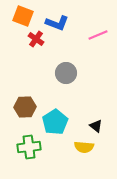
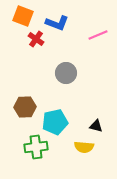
cyan pentagon: rotated 20 degrees clockwise
black triangle: rotated 24 degrees counterclockwise
green cross: moved 7 px right
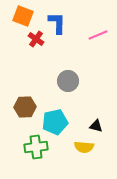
blue L-shape: rotated 110 degrees counterclockwise
gray circle: moved 2 px right, 8 px down
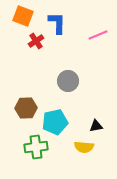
red cross: moved 2 px down; rotated 21 degrees clockwise
brown hexagon: moved 1 px right, 1 px down
black triangle: rotated 24 degrees counterclockwise
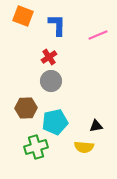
blue L-shape: moved 2 px down
red cross: moved 13 px right, 16 px down
gray circle: moved 17 px left
green cross: rotated 10 degrees counterclockwise
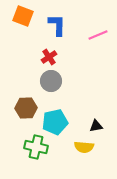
green cross: rotated 30 degrees clockwise
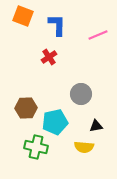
gray circle: moved 30 px right, 13 px down
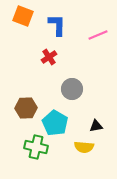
gray circle: moved 9 px left, 5 px up
cyan pentagon: moved 1 px down; rotated 30 degrees counterclockwise
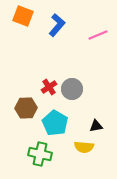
blue L-shape: rotated 40 degrees clockwise
red cross: moved 30 px down
green cross: moved 4 px right, 7 px down
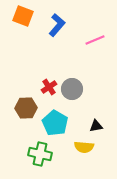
pink line: moved 3 px left, 5 px down
